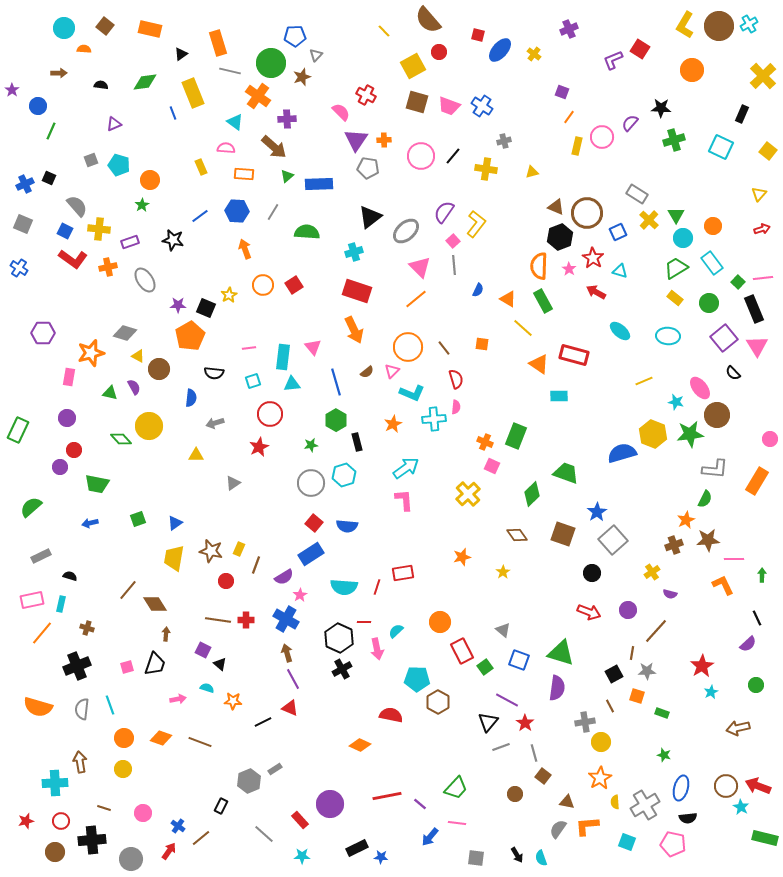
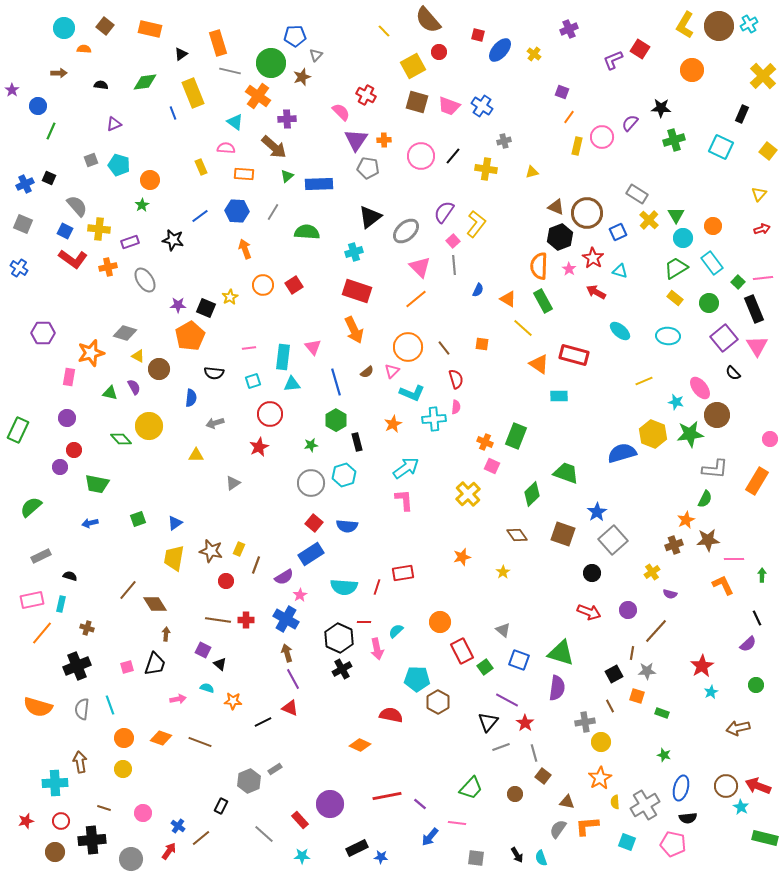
yellow star at (229, 295): moved 1 px right, 2 px down
green trapezoid at (456, 788): moved 15 px right
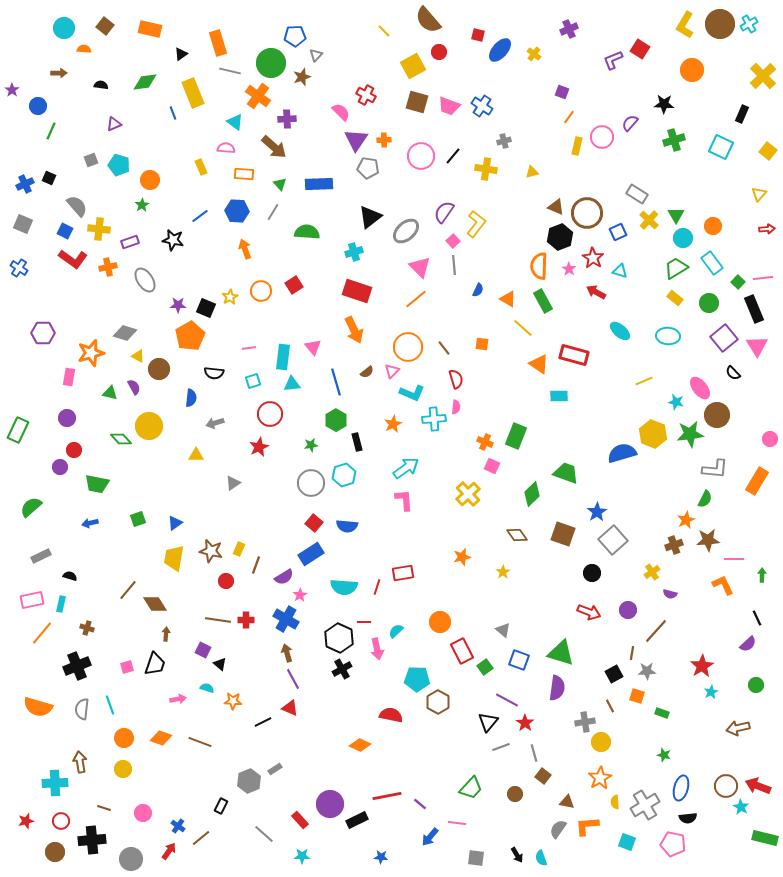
brown circle at (719, 26): moved 1 px right, 2 px up
black star at (661, 108): moved 3 px right, 4 px up
green triangle at (287, 176): moved 7 px left, 8 px down; rotated 32 degrees counterclockwise
red arrow at (762, 229): moved 5 px right; rotated 14 degrees clockwise
orange circle at (263, 285): moved 2 px left, 6 px down
black rectangle at (357, 848): moved 28 px up
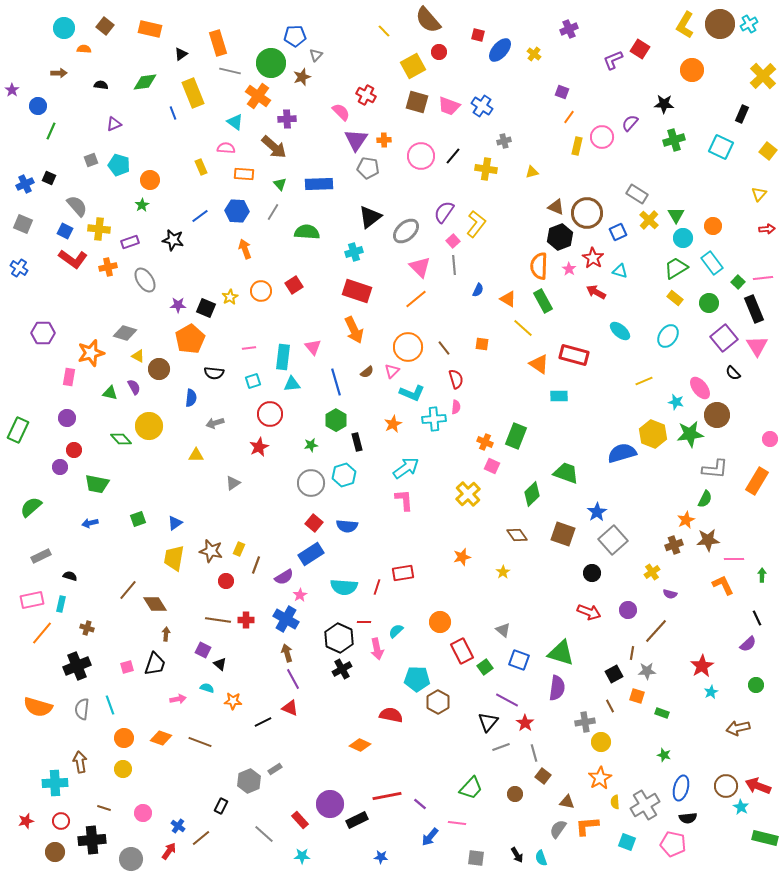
orange pentagon at (190, 336): moved 3 px down
cyan ellipse at (668, 336): rotated 60 degrees counterclockwise
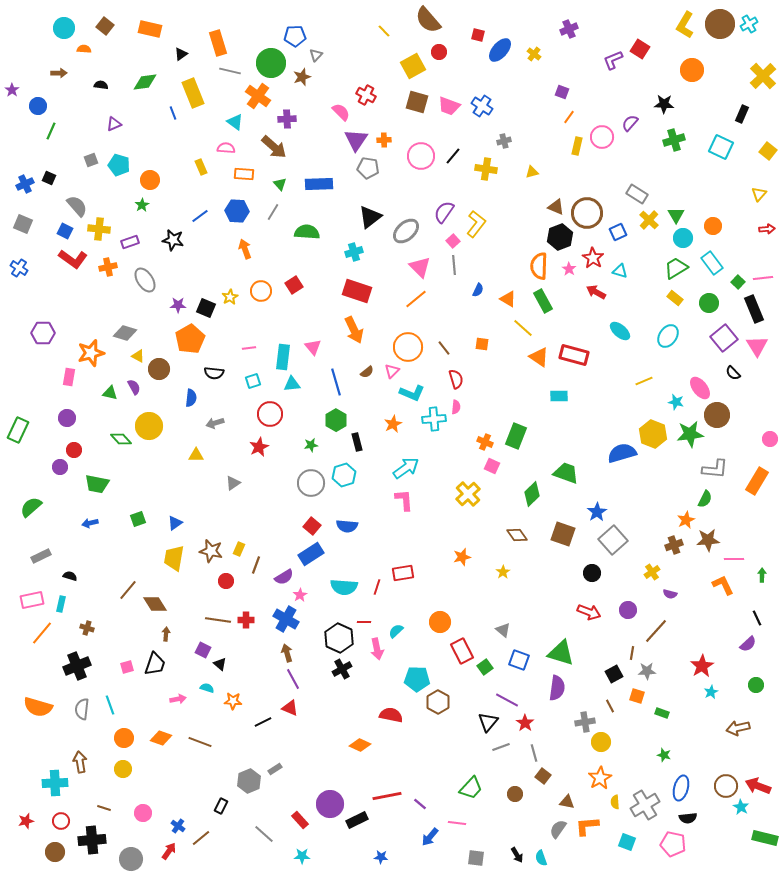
orange triangle at (539, 364): moved 7 px up
red square at (314, 523): moved 2 px left, 3 px down
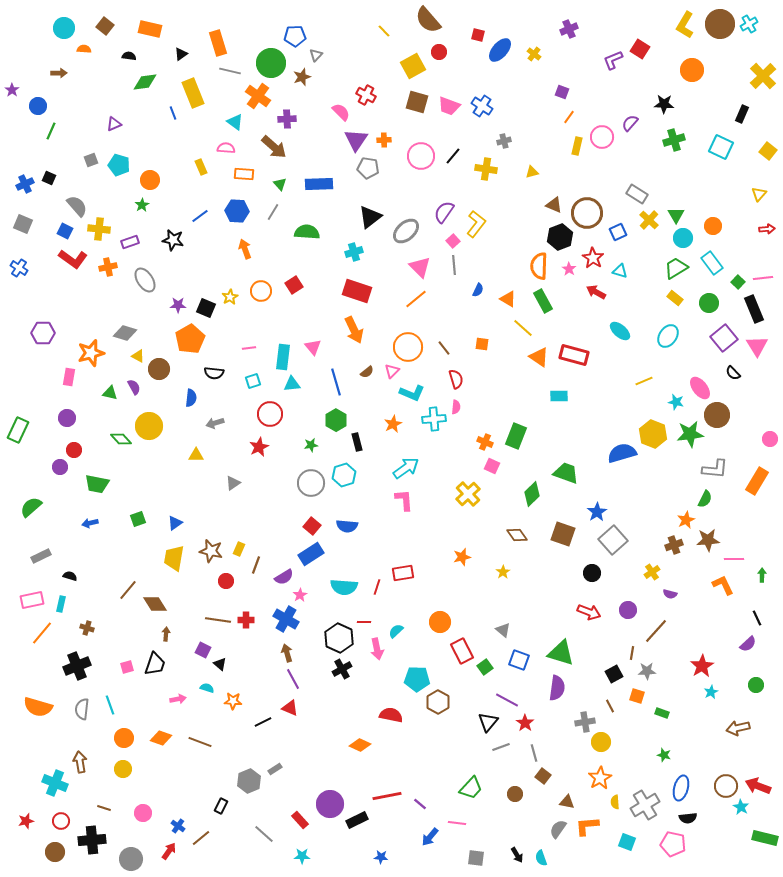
black semicircle at (101, 85): moved 28 px right, 29 px up
brown triangle at (556, 207): moved 2 px left, 2 px up
cyan cross at (55, 783): rotated 25 degrees clockwise
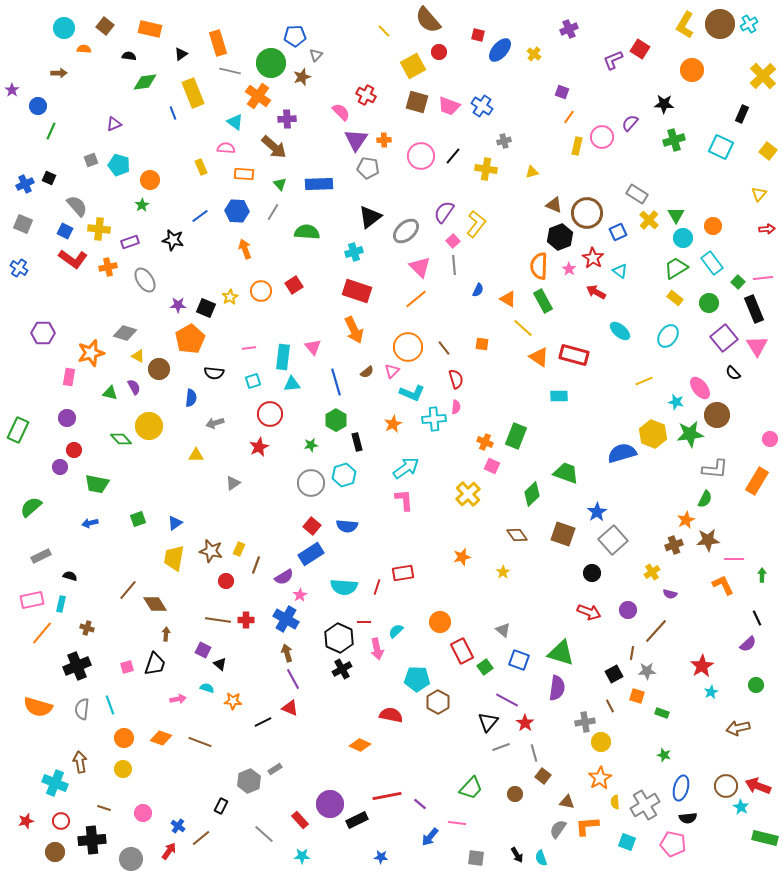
cyan triangle at (620, 271): rotated 21 degrees clockwise
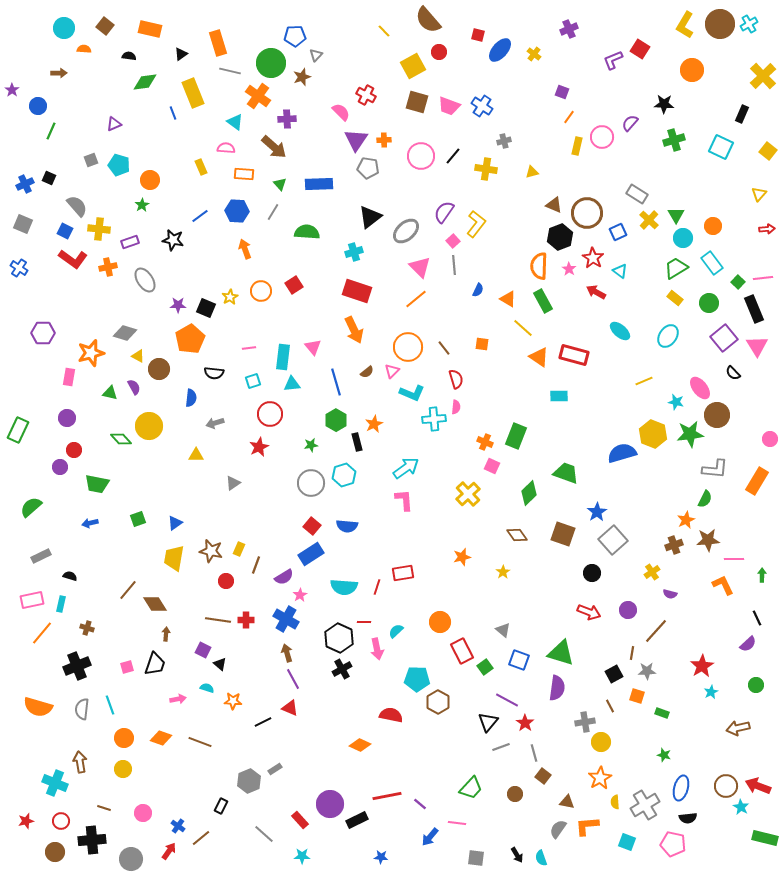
orange star at (393, 424): moved 19 px left
green diamond at (532, 494): moved 3 px left, 1 px up
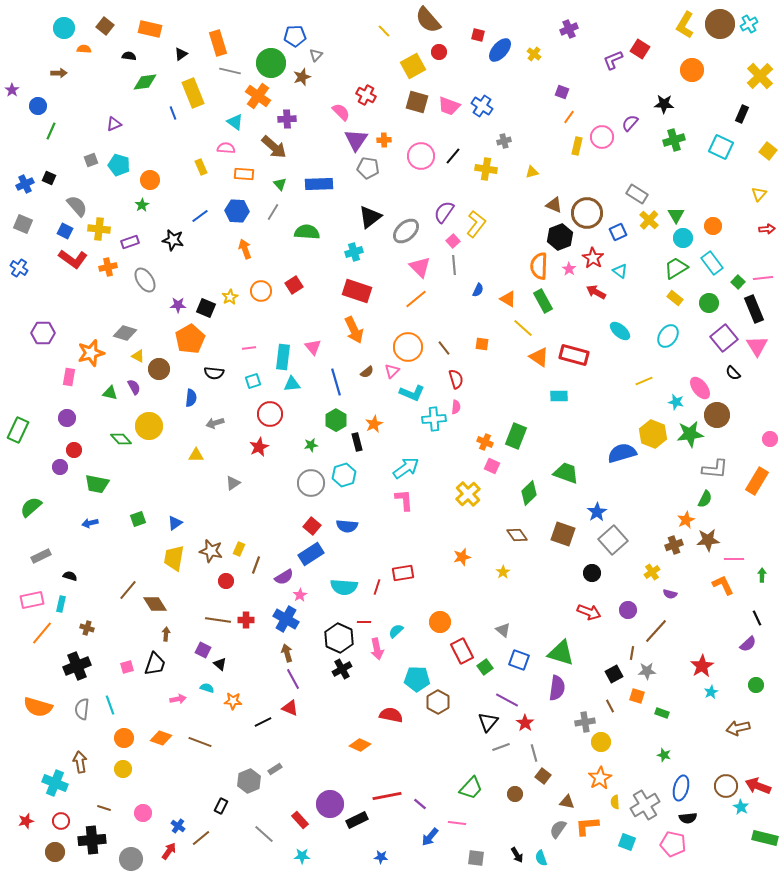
yellow cross at (763, 76): moved 3 px left
